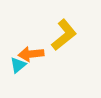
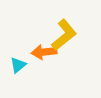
orange arrow: moved 13 px right, 2 px up
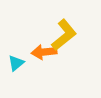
cyan triangle: moved 2 px left, 2 px up
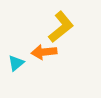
yellow L-shape: moved 3 px left, 8 px up
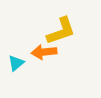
yellow L-shape: moved 4 px down; rotated 20 degrees clockwise
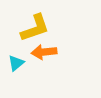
yellow L-shape: moved 26 px left, 3 px up
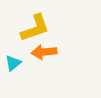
cyan triangle: moved 3 px left
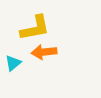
yellow L-shape: rotated 8 degrees clockwise
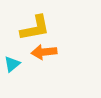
cyan triangle: moved 1 px left, 1 px down
